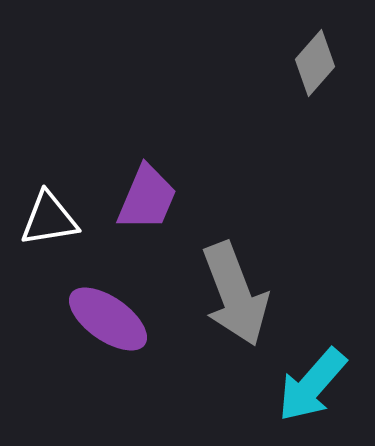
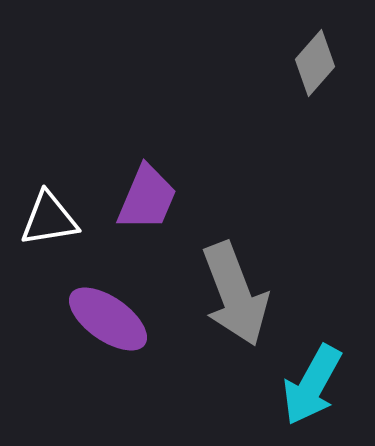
cyan arrow: rotated 12 degrees counterclockwise
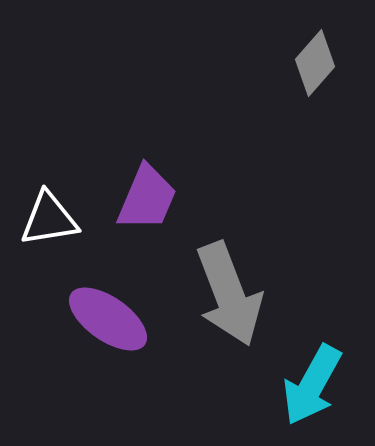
gray arrow: moved 6 px left
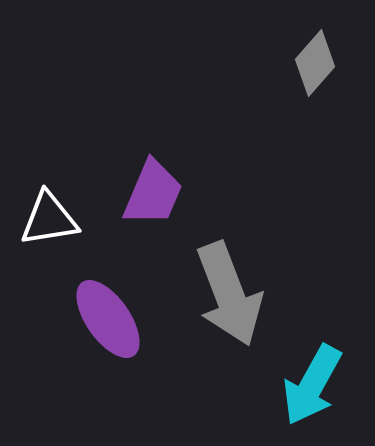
purple trapezoid: moved 6 px right, 5 px up
purple ellipse: rotated 20 degrees clockwise
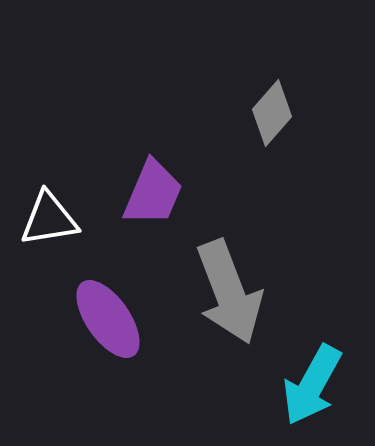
gray diamond: moved 43 px left, 50 px down
gray arrow: moved 2 px up
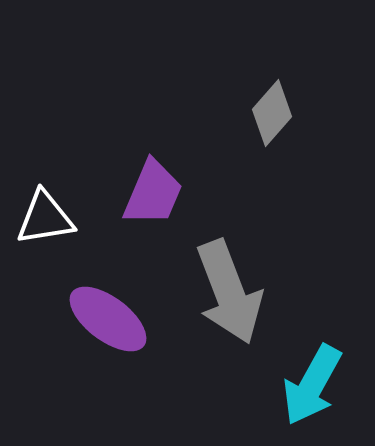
white triangle: moved 4 px left, 1 px up
purple ellipse: rotated 18 degrees counterclockwise
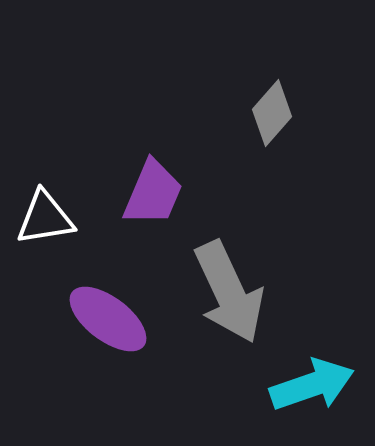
gray arrow: rotated 4 degrees counterclockwise
cyan arrow: rotated 138 degrees counterclockwise
